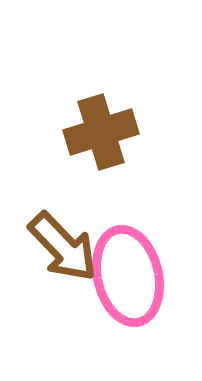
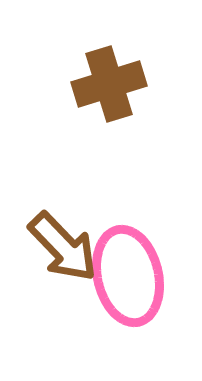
brown cross: moved 8 px right, 48 px up
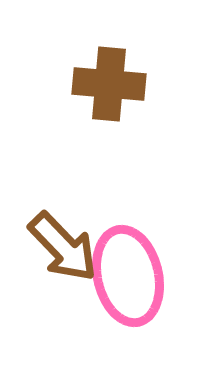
brown cross: rotated 22 degrees clockwise
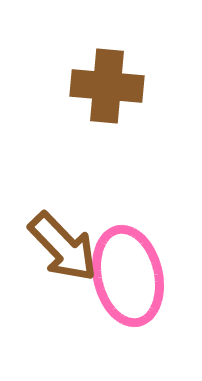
brown cross: moved 2 px left, 2 px down
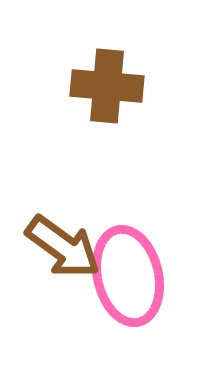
brown arrow: rotated 10 degrees counterclockwise
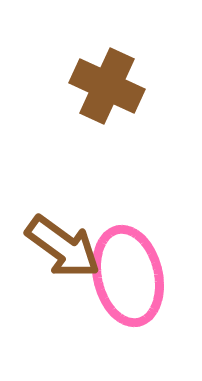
brown cross: rotated 20 degrees clockwise
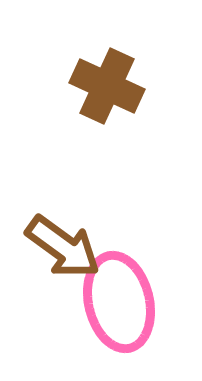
pink ellipse: moved 9 px left, 26 px down
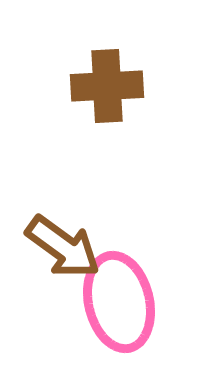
brown cross: rotated 28 degrees counterclockwise
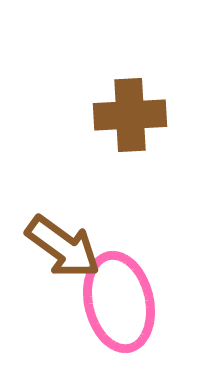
brown cross: moved 23 px right, 29 px down
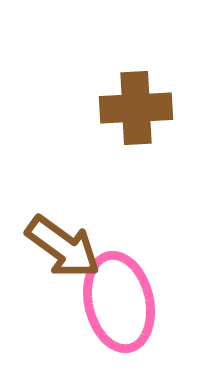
brown cross: moved 6 px right, 7 px up
